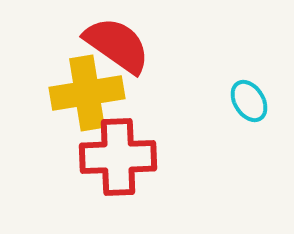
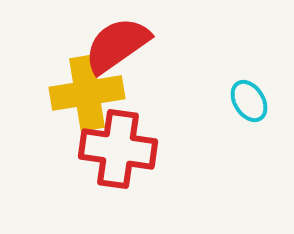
red semicircle: rotated 70 degrees counterclockwise
red cross: moved 8 px up; rotated 10 degrees clockwise
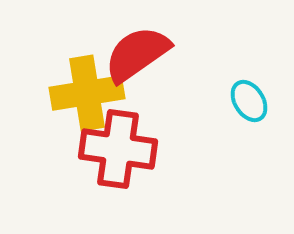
red semicircle: moved 20 px right, 9 px down
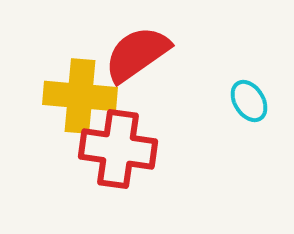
yellow cross: moved 7 px left, 3 px down; rotated 14 degrees clockwise
